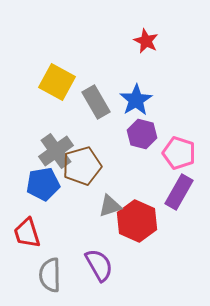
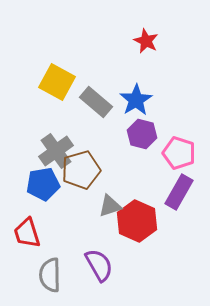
gray rectangle: rotated 20 degrees counterclockwise
brown pentagon: moved 1 px left, 4 px down
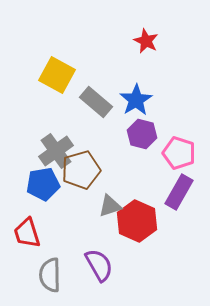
yellow square: moved 7 px up
